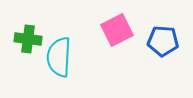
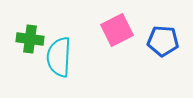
green cross: moved 2 px right
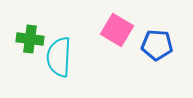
pink square: rotated 32 degrees counterclockwise
blue pentagon: moved 6 px left, 4 px down
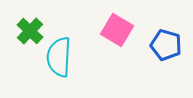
green cross: moved 8 px up; rotated 36 degrees clockwise
blue pentagon: moved 9 px right; rotated 12 degrees clockwise
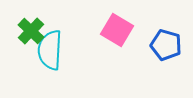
green cross: moved 1 px right
cyan semicircle: moved 9 px left, 7 px up
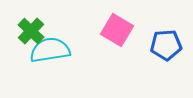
blue pentagon: rotated 20 degrees counterclockwise
cyan semicircle: rotated 78 degrees clockwise
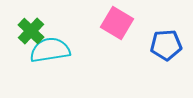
pink square: moved 7 px up
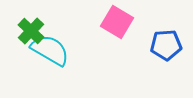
pink square: moved 1 px up
cyan semicircle: rotated 39 degrees clockwise
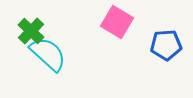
cyan semicircle: moved 2 px left, 4 px down; rotated 12 degrees clockwise
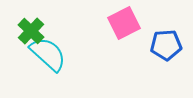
pink square: moved 7 px right, 1 px down; rotated 32 degrees clockwise
